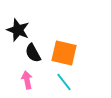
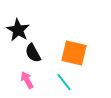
black star: rotated 10 degrees clockwise
orange square: moved 10 px right
pink arrow: rotated 18 degrees counterclockwise
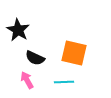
black semicircle: moved 2 px right, 5 px down; rotated 36 degrees counterclockwise
cyan line: rotated 54 degrees counterclockwise
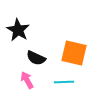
black semicircle: moved 1 px right
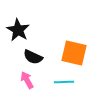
black semicircle: moved 3 px left, 1 px up
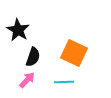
orange square: rotated 12 degrees clockwise
black semicircle: rotated 96 degrees counterclockwise
pink arrow: rotated 72 degrees clockwise
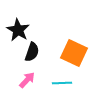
black semicircle: moved 1 px left, 5 px up
cyan line: moved 2 px left, 1 px down
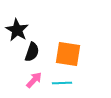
black star: moved 1 px left
orange square: moved 6 px left, 1 px down; rotated 16 degrees counterclockwise
pink arrow: moved 7 px right
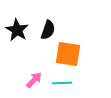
black semicircle: moved 16 px right, 22 px up
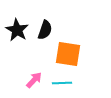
black semicircle: moved 3 px left
